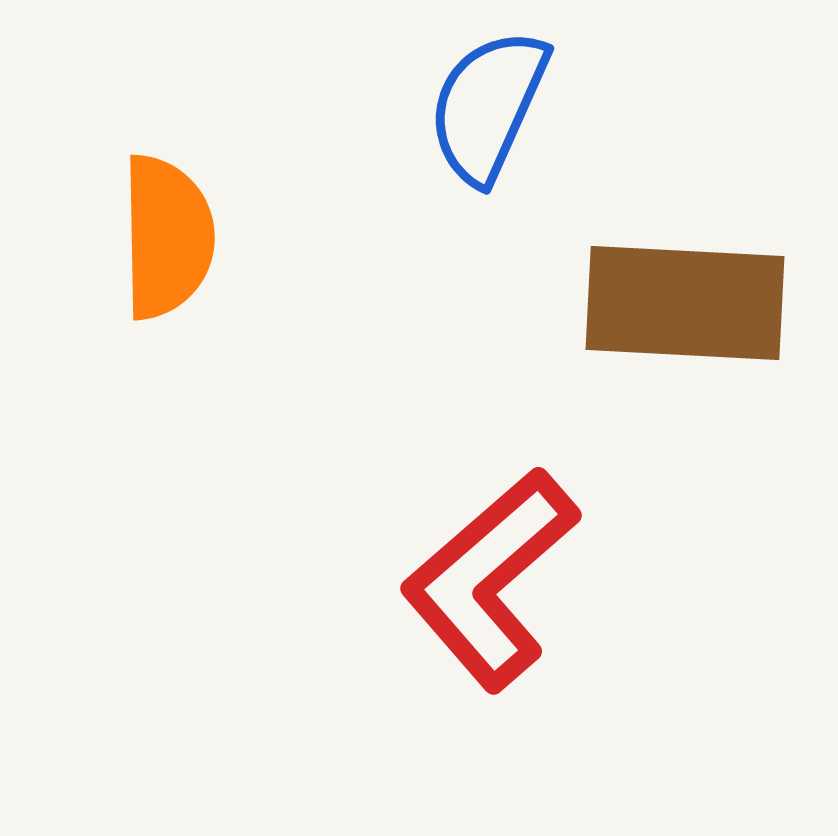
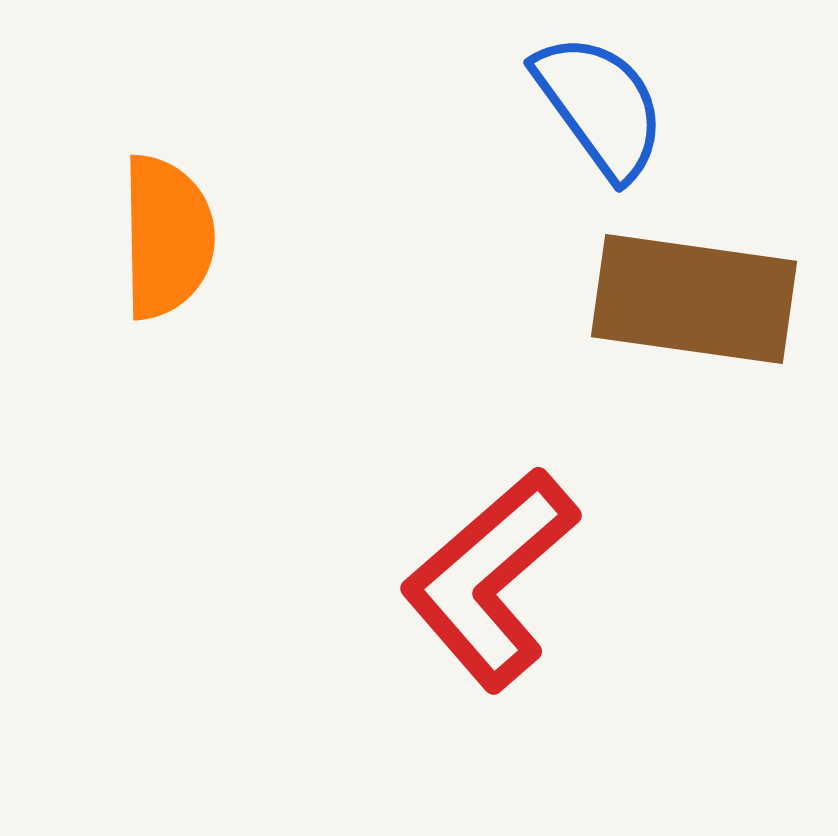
blue semicircle: moved 112 px right; rotated 120 degrees clockwise
brown rectangle: moved 9 px right, 4 px up; rotated 5 degrees clockwise
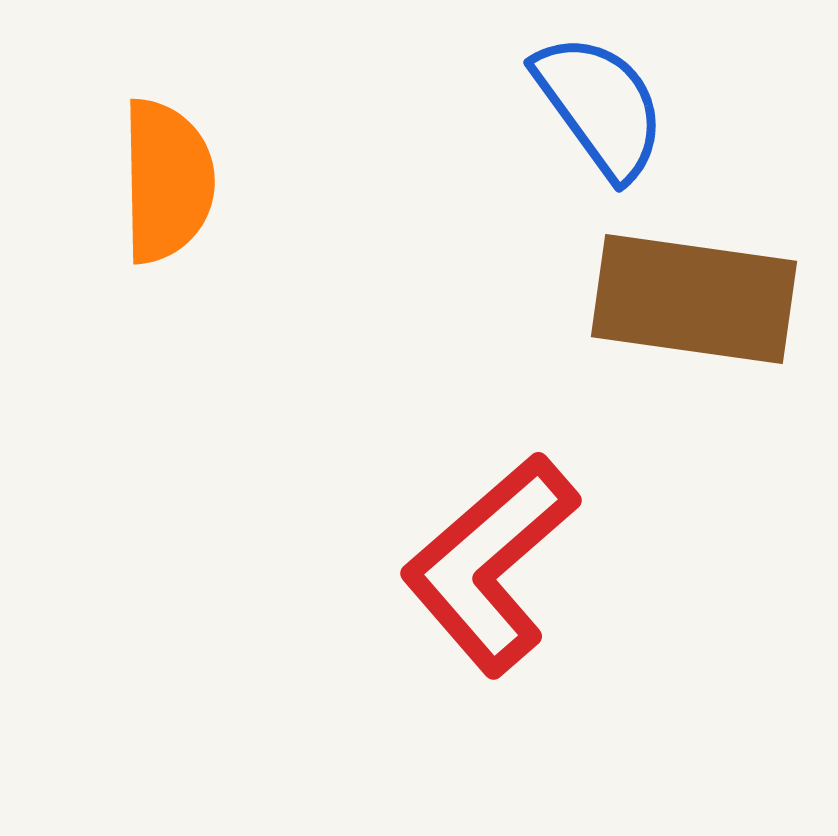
orange semicircle: moved 56 px up
red L-shape: moved 15 px up
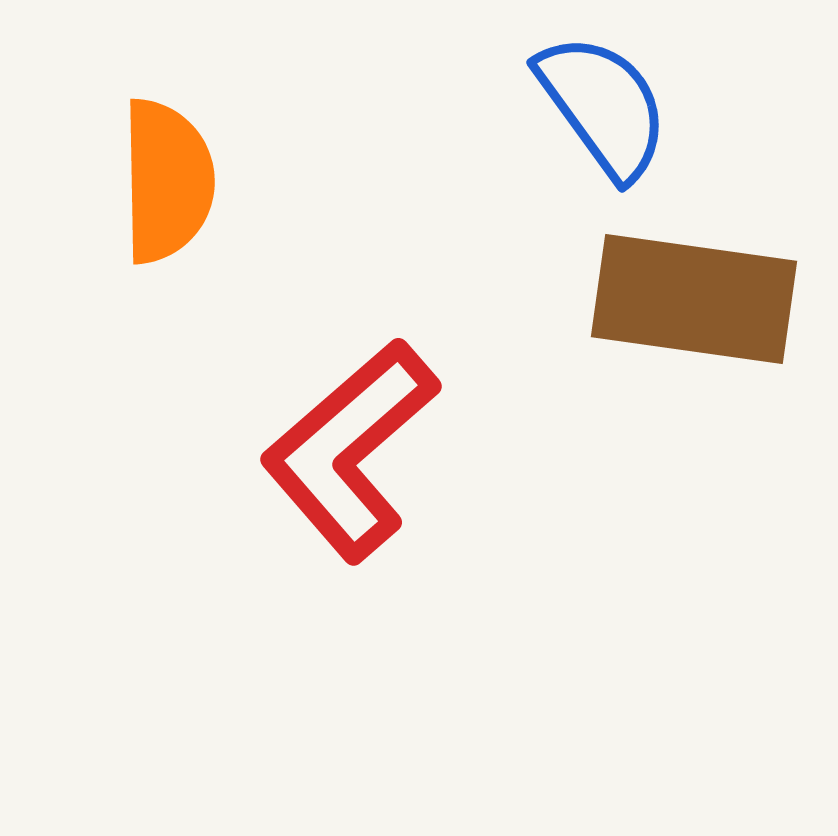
blue semicircle: moved 3 px right
red L-shape: moved 140 px left, 114 px up
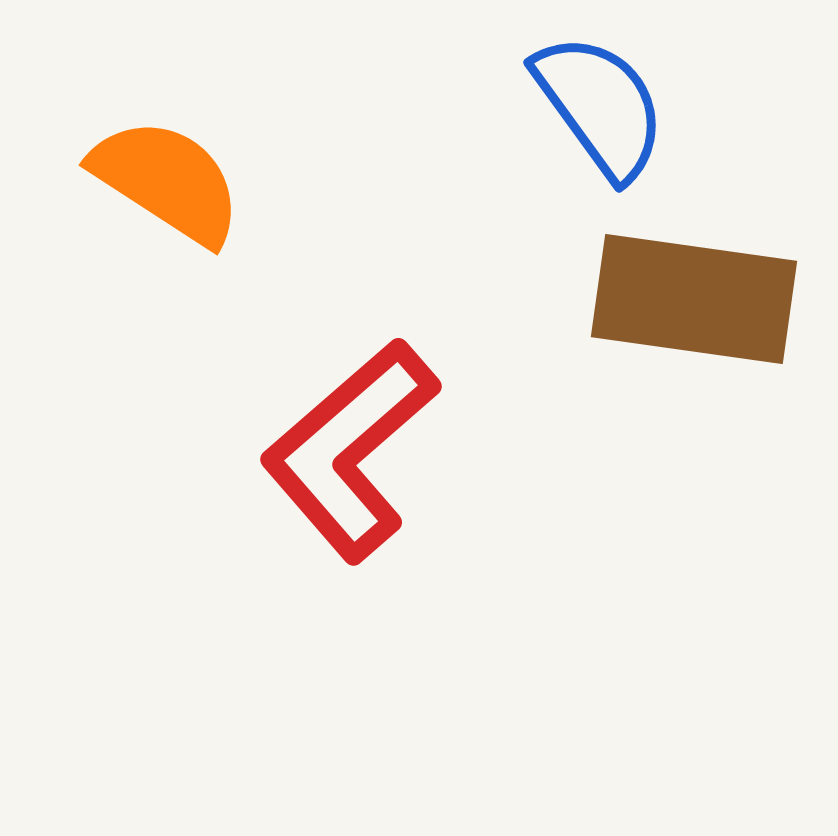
blue semicircle: moved 3 px left
orange semicircle: rotated 56 degrees counterclockwise
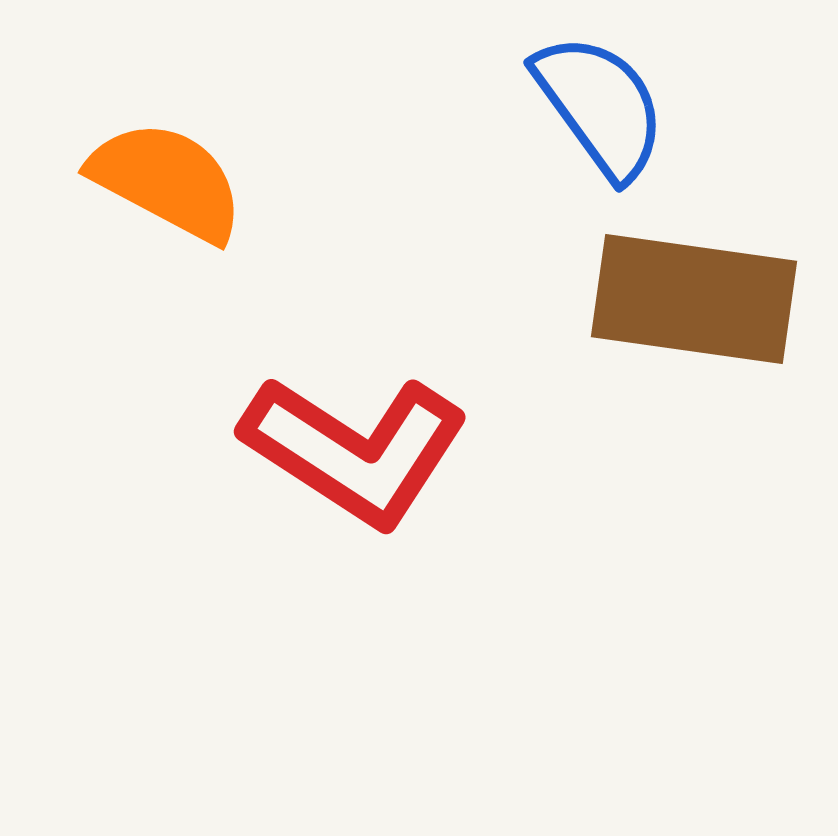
orange semicircle: rotated 5 degrees counterclockwise
red L-shape: moved 5 px right; rotated 106 degrees counterclockwise
